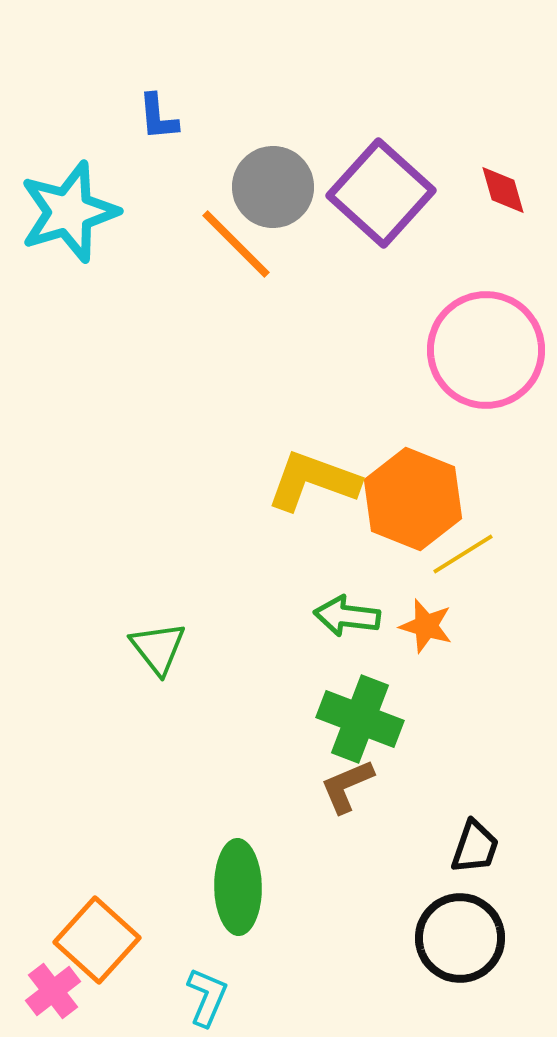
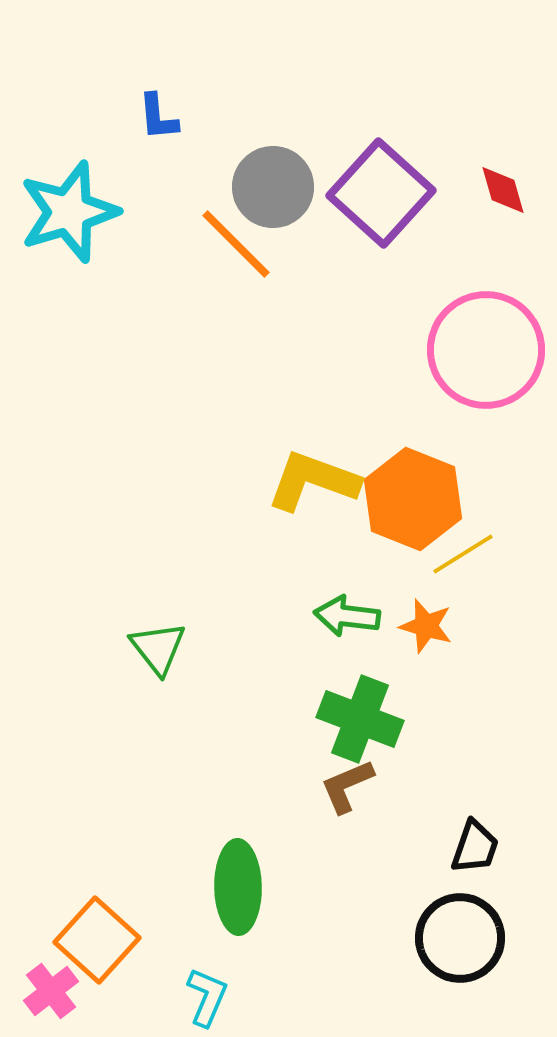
pink cross: moved 2 px left
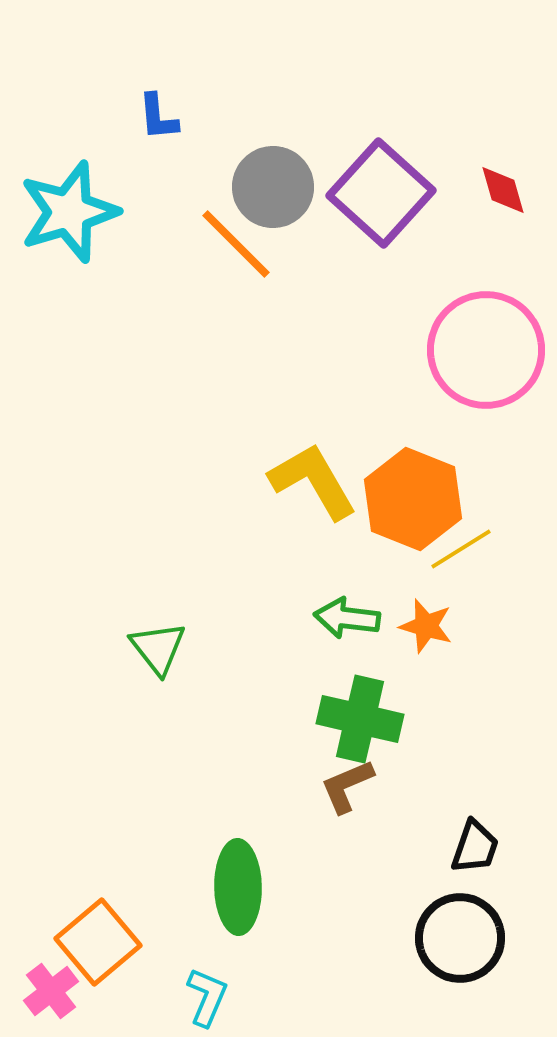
yellow L-shape: rotated 40 degrees clockwise
yellow line: moved 2 px left, 5 px up
green arrow: moved 2 px down
green cross: rotated 8 degrees counterclockwise
orange square: moved 1 px right, 2 px down; rotated 8 degrees clockwise
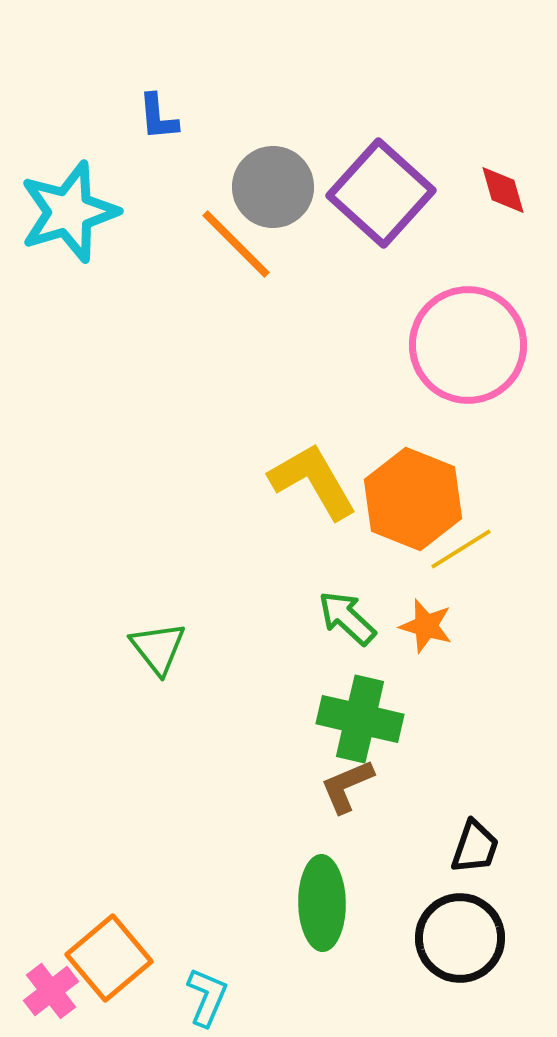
pink circle: moved 18 px left, 5 px up
green arrow: rotated 36 degrees clockwise
green ellipse: moved 84 px right, 16 px down
orange square: moved 11 px right, 16 px down
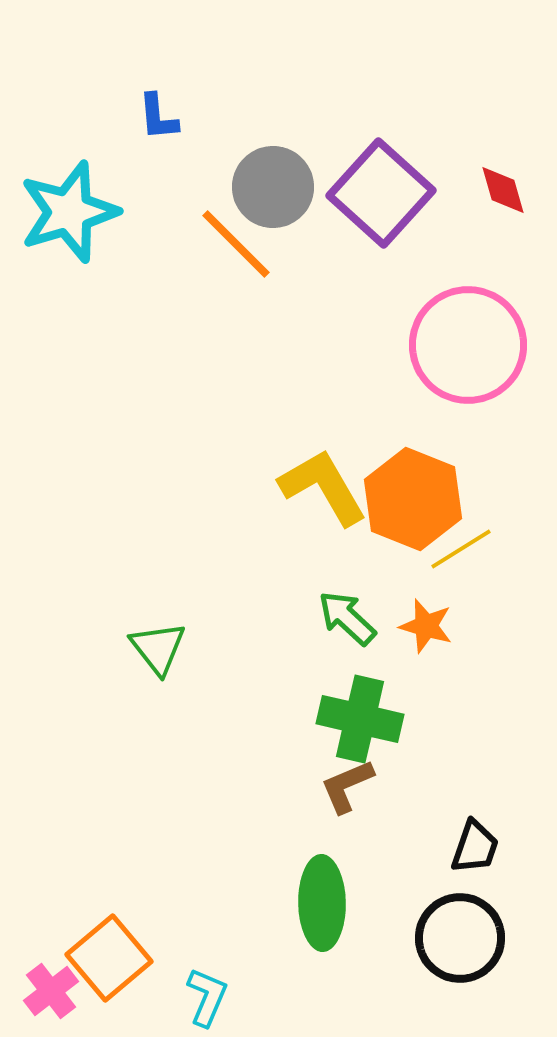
yellow L-shape: moved 10 px right, 6 px down
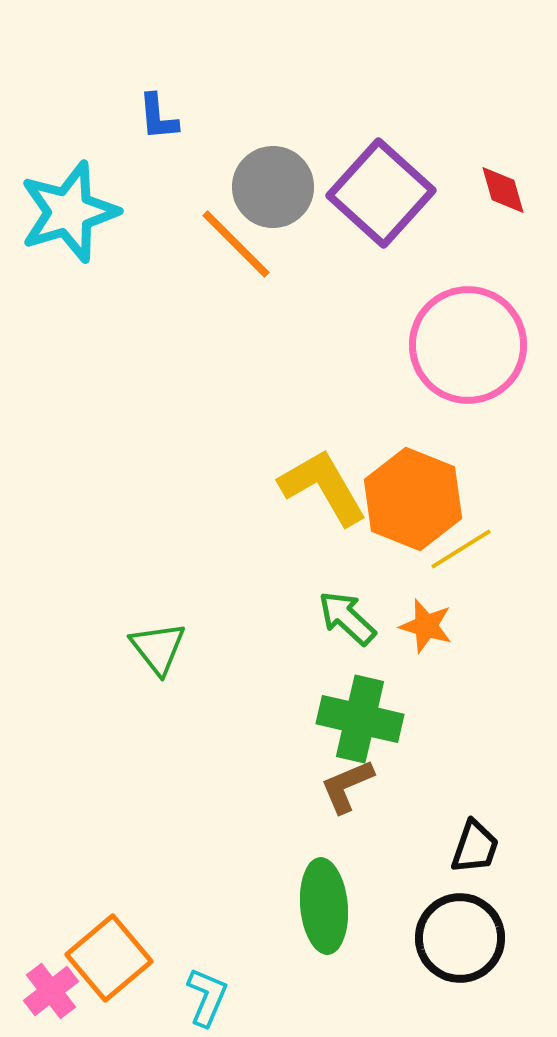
green ellipse: moved 2 px right, 3 px down; rotated 4 degrees counterclockwise
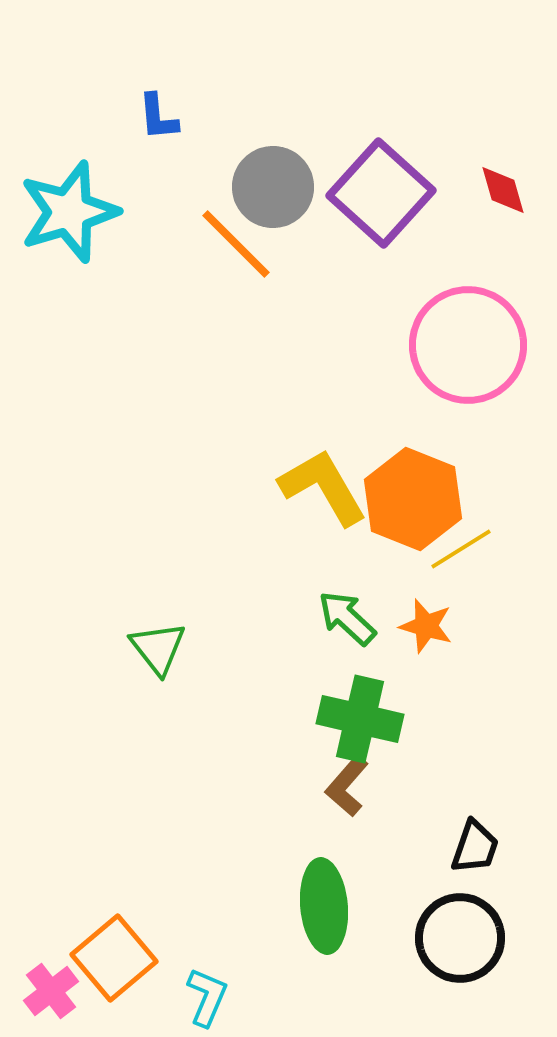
brown L-shape: rotated 26 degrees counterclockwise
orange square: moved 5 px right
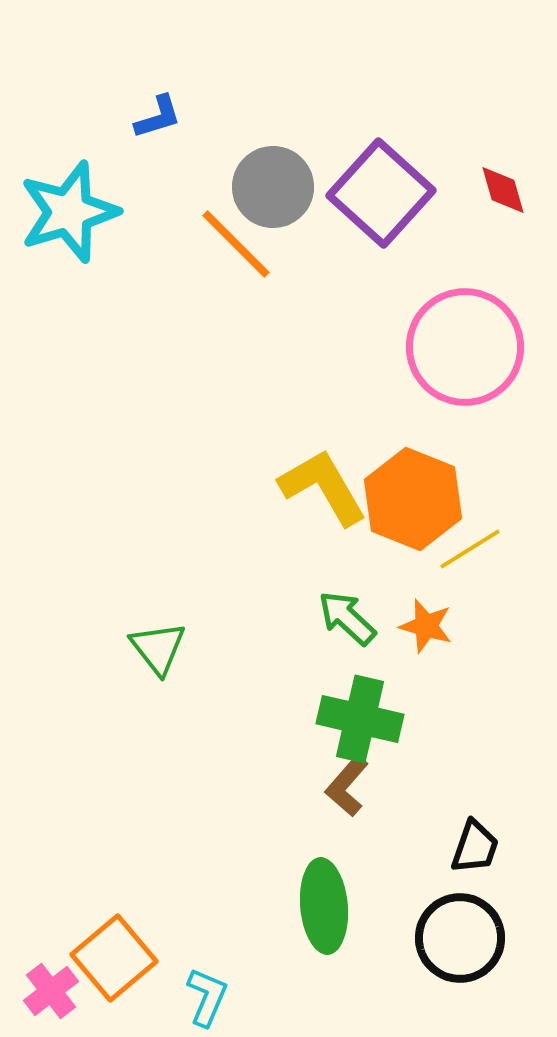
blue L-shape: rotated 102 degrees counterclockwise
pink circle: moved 3 px left, 2 px down
yellow line: moved 9 px right
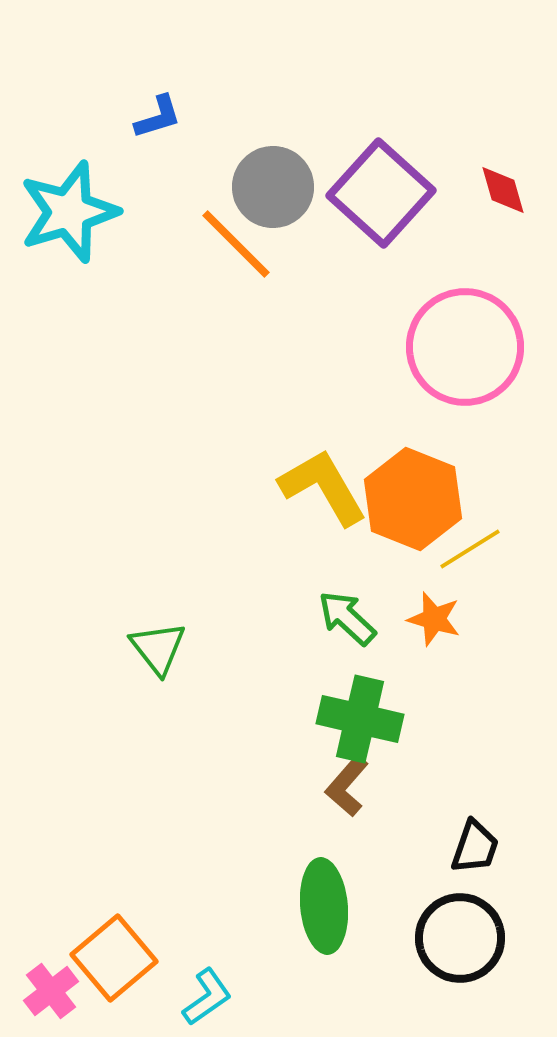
orange star: moved 8 px right, 7 px up
cyan L-shape: rotated 32 degrees clockwise
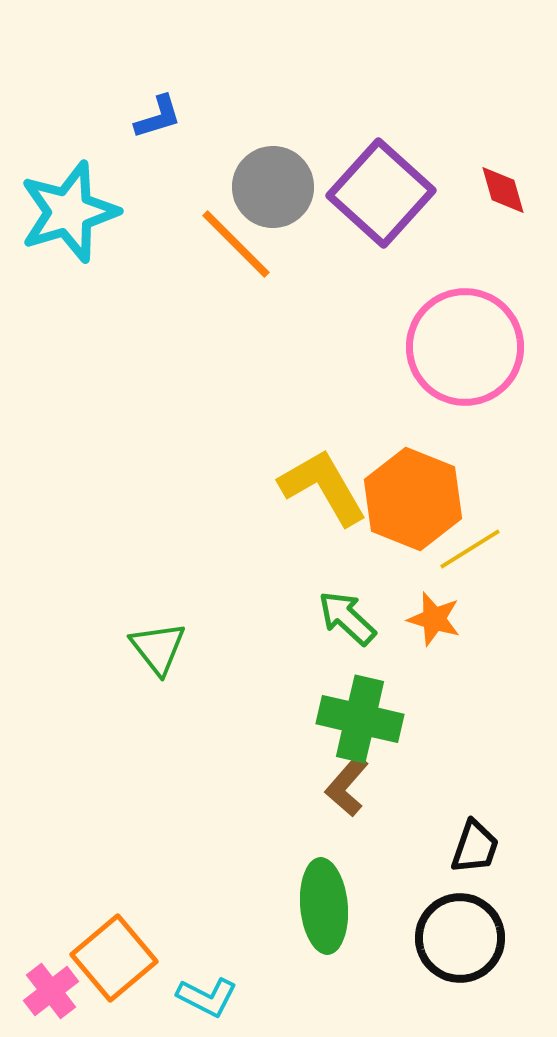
cyan L-shape: rotated 62 degrees clockwise
